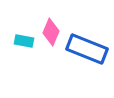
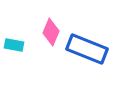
cyan rectangle: moved 10 px left, 4 px down
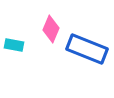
pink diamond: moved 3 px up
